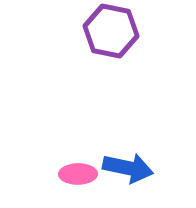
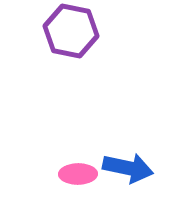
purple hexagon: moved 40 px left
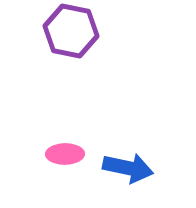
pink ellipse: moved 13 px left, 20 px up
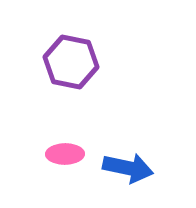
purple hexagon: moved 31 px down
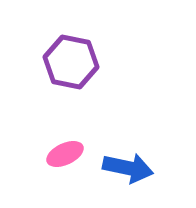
pink ellipse: rotated 24 degrees counterclockwise
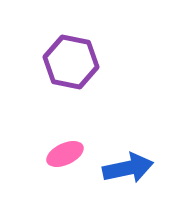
blue arrow: rotated 24 degrees counterclockwise
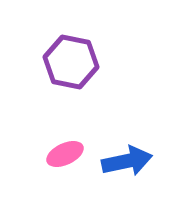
blue arrow: moved 1 px left, 7 px up
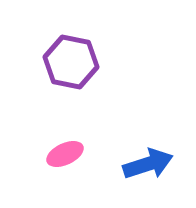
blue arrow: moved 21 px right, 3 px down; rotated 6 degrees counterclockwise
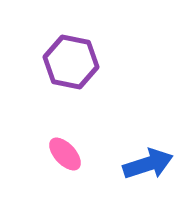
pink ellipse: rotated 72 degrees clockwise
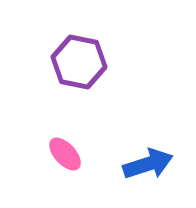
purple hexagon: moved 8 px right
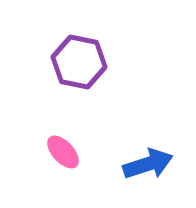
pink ellipse: moved 2 px left, 2 px up
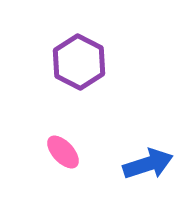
purple hexagon: rotated 16 degrees clockwise
